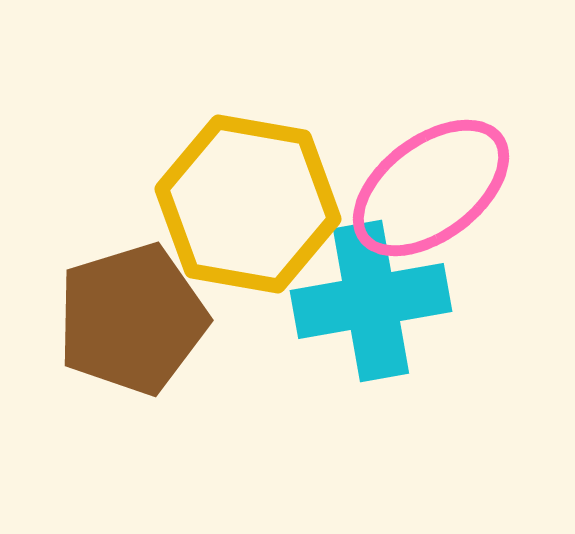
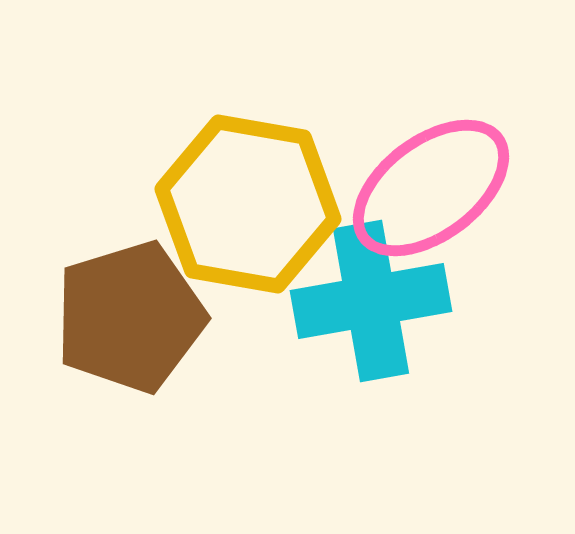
brown pentagon: moved 2 px left, 2 px up
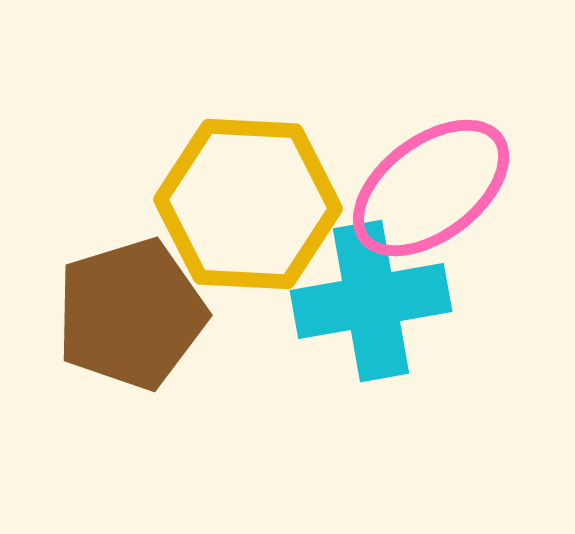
yellow hexagon: rotated 7 degrees counterclockwise
brown pentagon: moved 1 px right, 3 px up
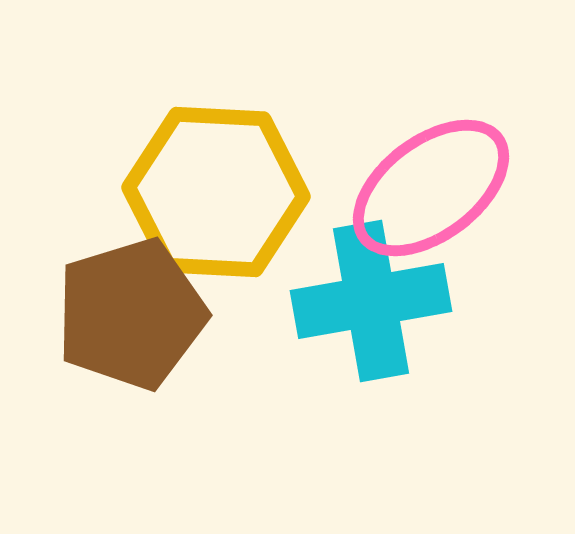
yellow hexagon: moved 32 px left, 12 px up
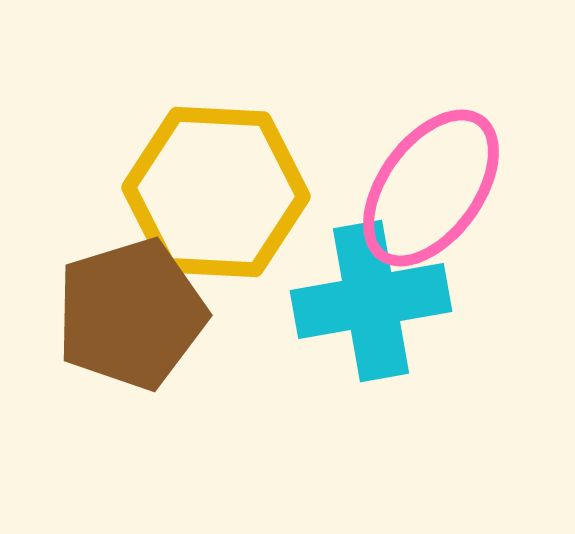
pink ellipse: rotated 17 degrees counterclockwise
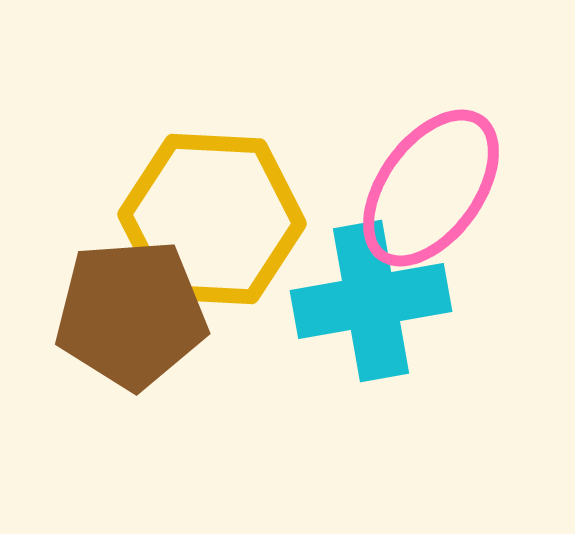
yellow hexagon: moved 4 px left, 27 px down
brown pentagon: rotated 13 degrees clockwise
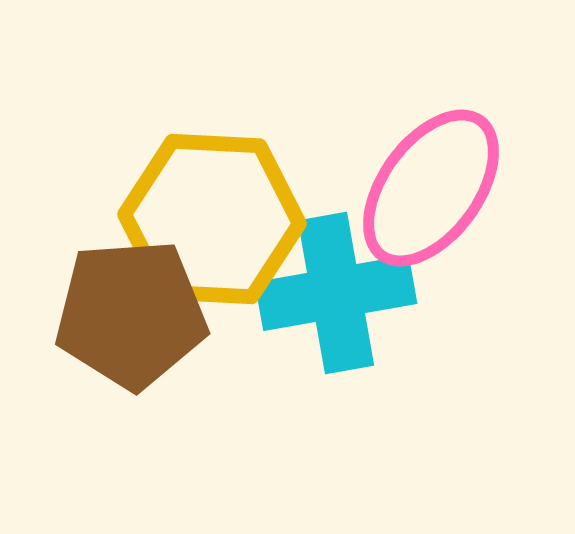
cyan cross: moved 35 px left, 8 px up
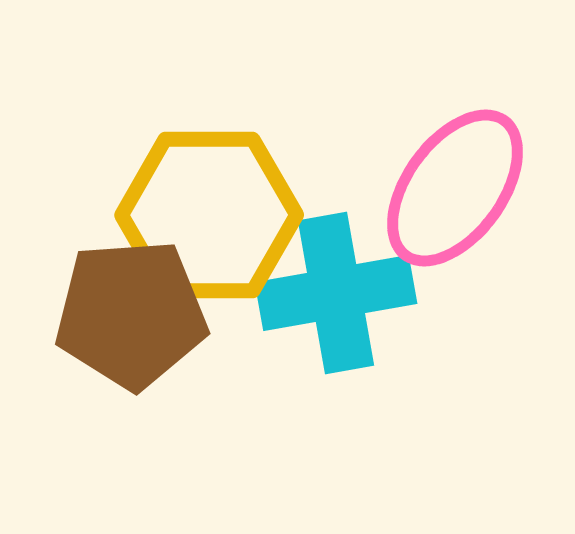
pink ellipse: moved 24 px right
yellow hexagon: moved 3 px left, 4 px up; rotated 3 degrees counterclockwise
